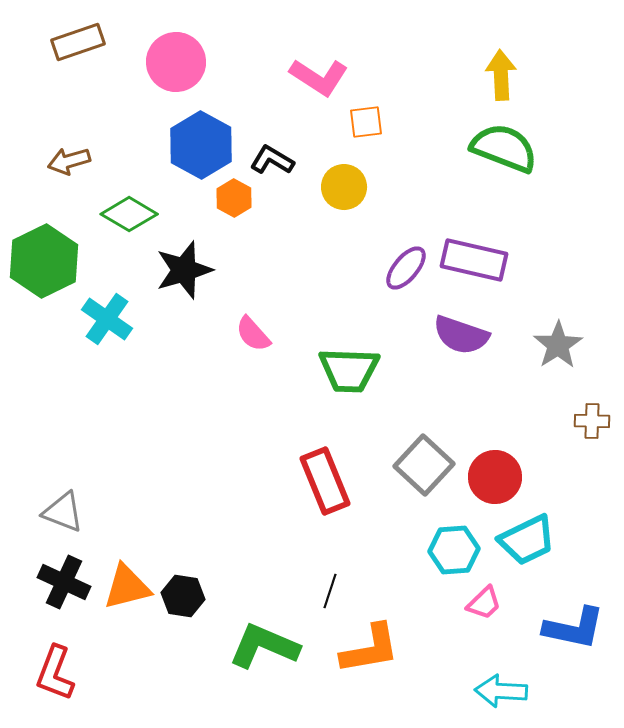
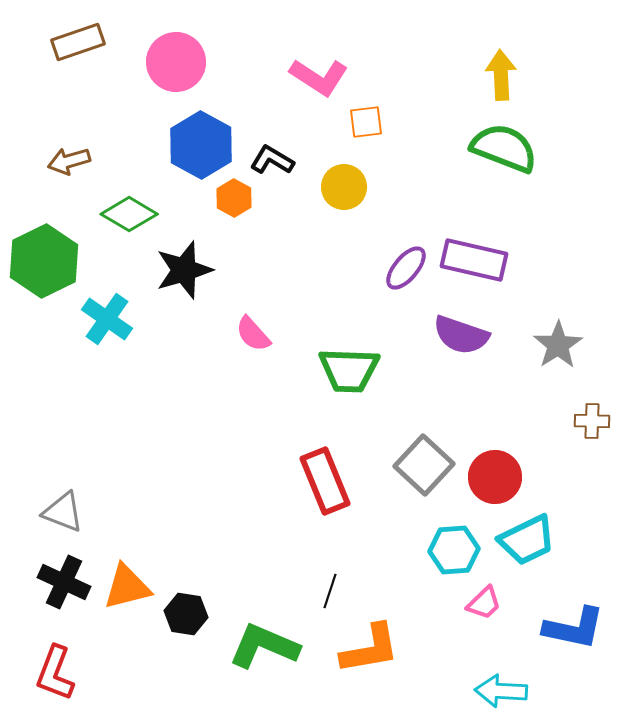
black hexagon: moved 3 px right, 18 px down
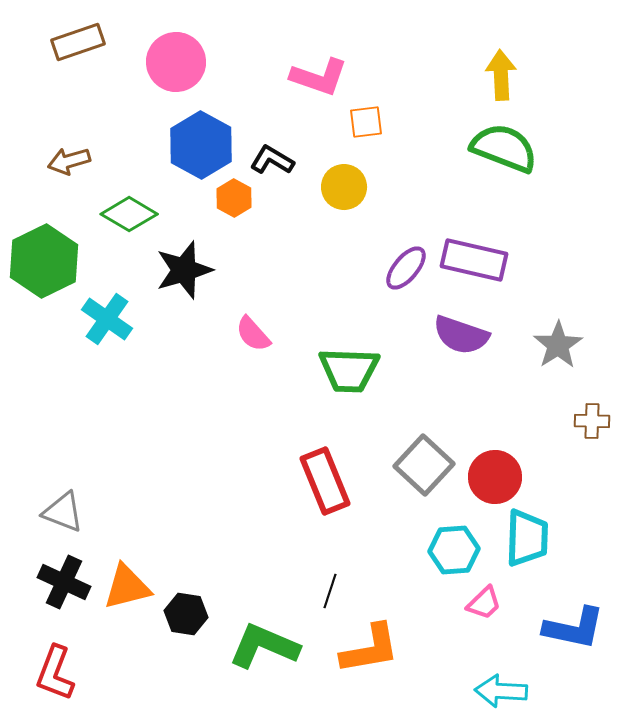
pink L-shape: rotated 14 degrees counterclockwise
cyan trapezoid: moved 2 px up; rotated 62 degrees counterclockwise
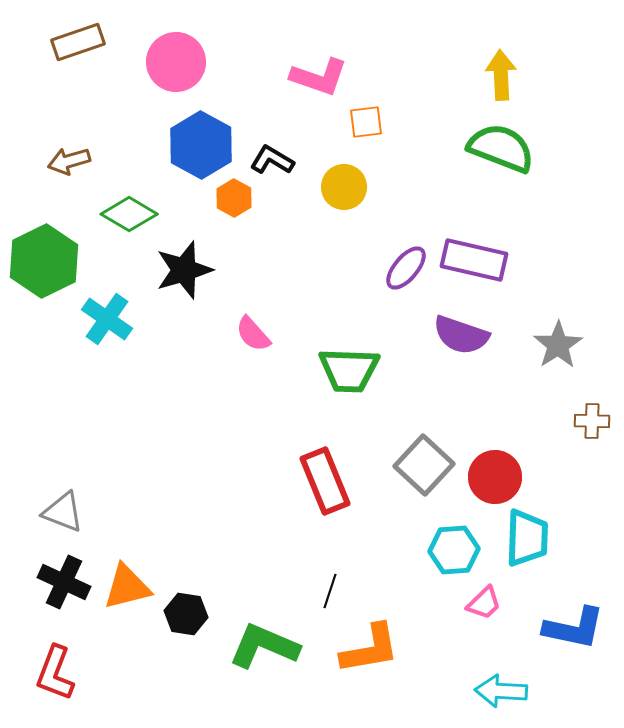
green semicircle: moved 3 px left
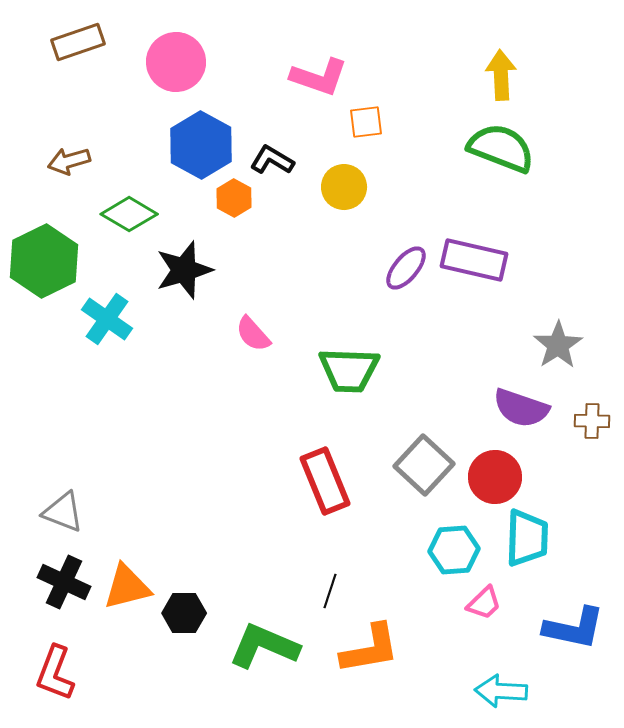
purple semicircle: moved 60 px right, 73 px down
black hexagon: moved 2 px left, 1 px up; rotated 9 degrees counterclockwise
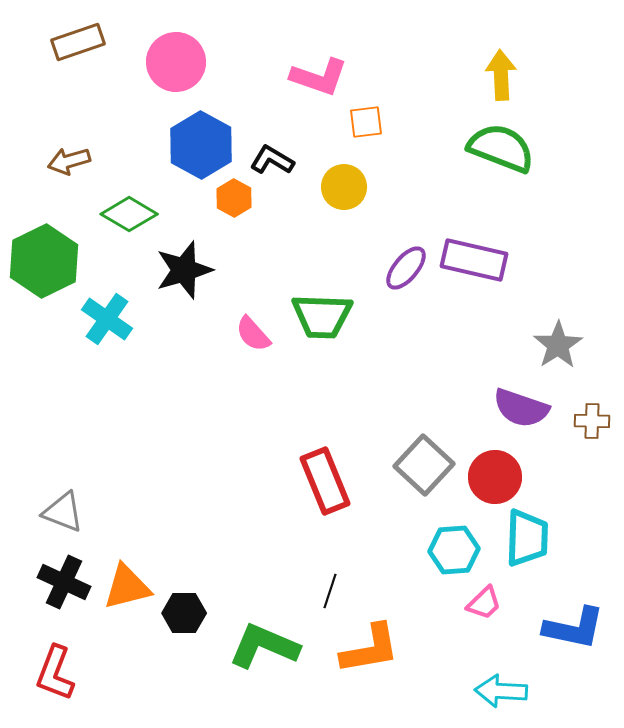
green trapezoid: moved 27 px left, 54 px up
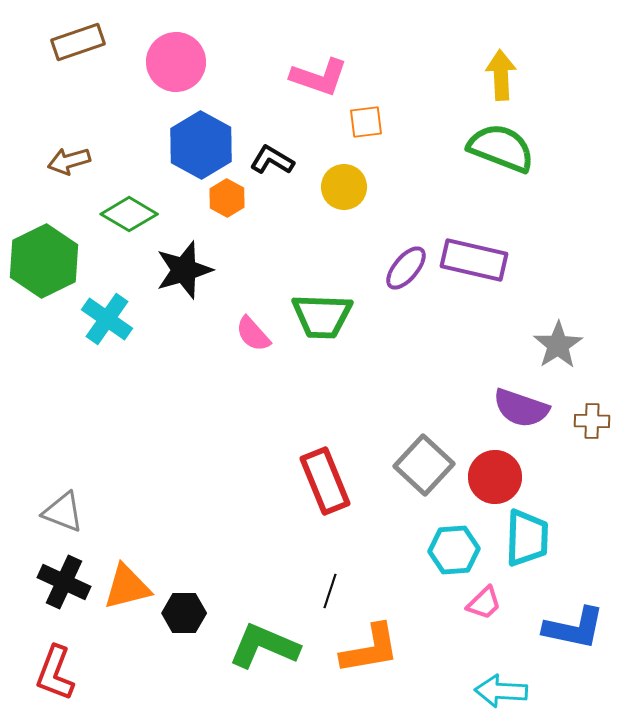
orange hexagon: moved 7 px left
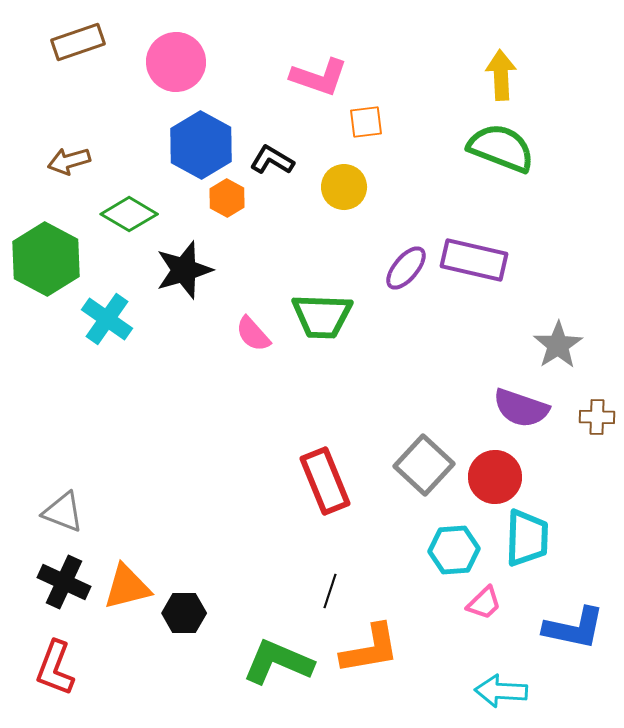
green hexagon: moved 2 px right, 2 px up; rotated 6 degrees counterclockwise
brown cross: moved 5 px right, 4 px up
green L-shape: moved 14 px right, 16 px down
red L-shape: moved 5 px up
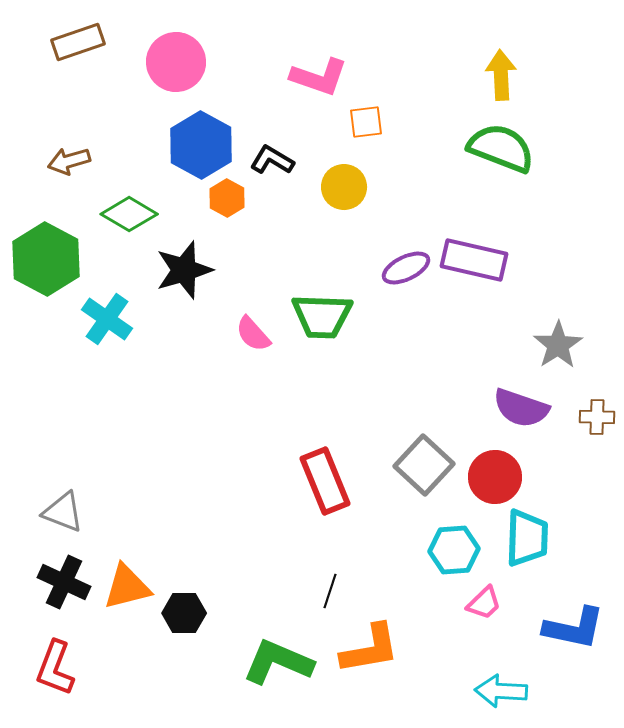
purple ellipse: rotated 24 degrees clockwise
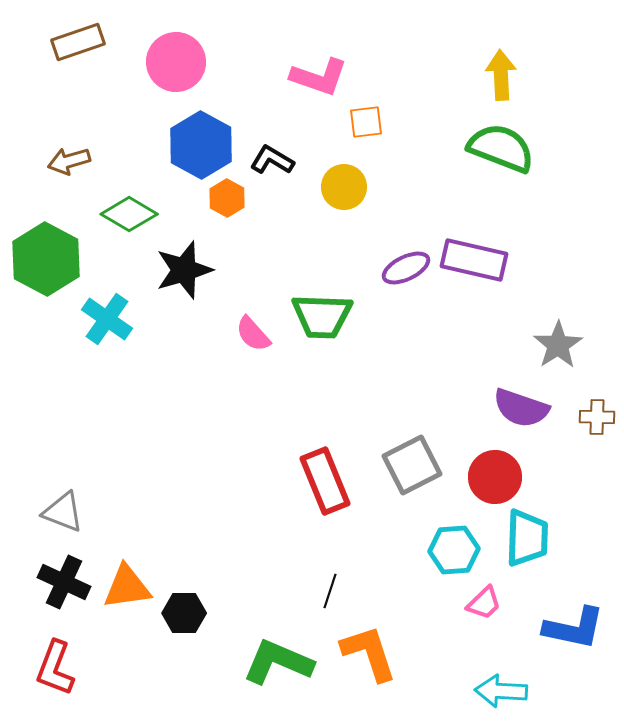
gray square: moved 12 px left; rotated 20 degrees clockwise
orange triangle: rotated 6 degrees clockwise
orange L-shape: moved 1 px left, 4 px down; rotated 98 degrees counterclockwise
